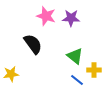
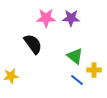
pink star: moved 2 px down; rotated 18 degrees counterclockwise
yellow star: moved 2 px down
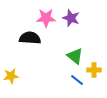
purple star: rotated 18 degrees clockwise
black semicircle: moved 3 px left, 6 px up; rotated 50 degrees counterclockwise
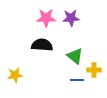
purple star: rotated 24 degrees counterclockwise
black semicircle: moved 12 px right, 7 px down
yellow star: moved 4 px right, 1 px up
blue line: rotated 40 degrees counterclockwise
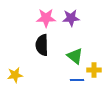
black semicircle: rotated 95 degrees counterclockwise
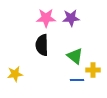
yellow cross: moved 1 px left
yellow star: moved 1 px up
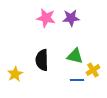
pink star: rotated 12 degrees clockwise
black semicircle: moved 15 px down
green triangle: rotated 24 degrees counterclockwise
yellow cross: rotated 32 degrees counterclockwise
yellow star: rotated 21 degrees counterclockwise
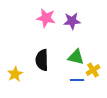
purple star: moved 1 px right, 3 px down
green triangle: moved 1 px right, 1 px down
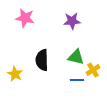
pink star: moved 21 px left
yellow star: rotated 14 degrees counterclockwise
